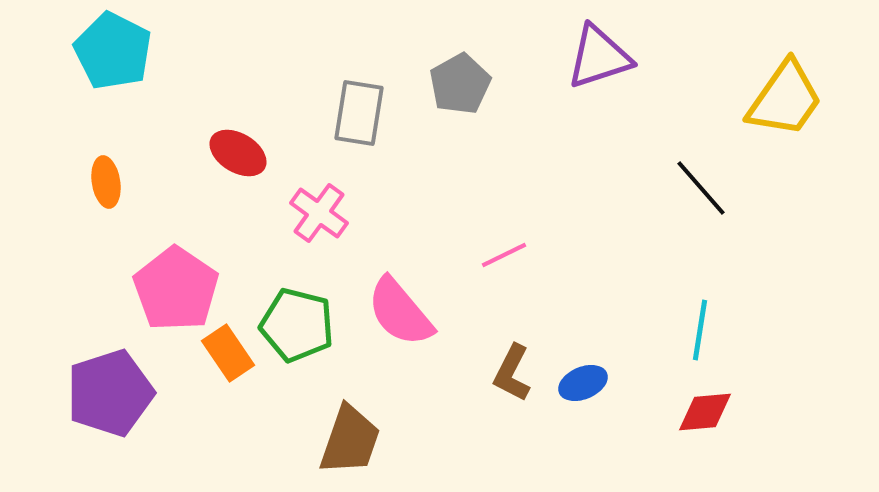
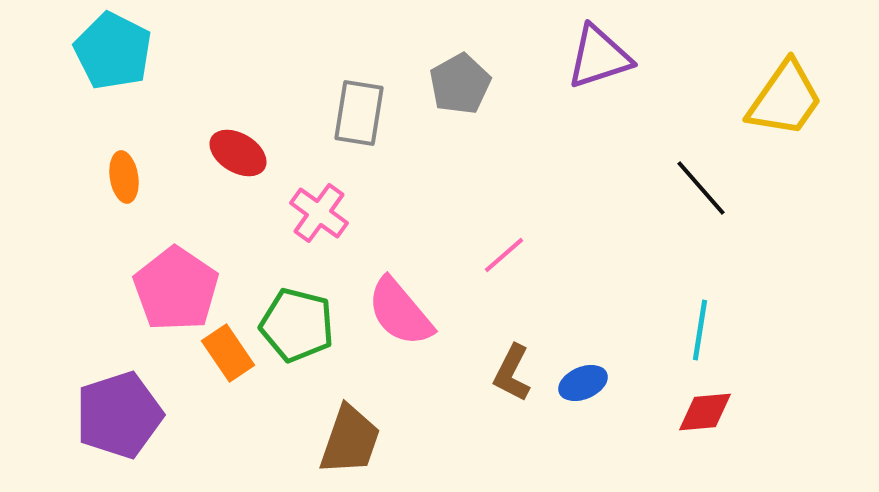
orange ellipse: moved 18 px right, 5 px up
pink line: rotated 15 degrees counterclockwise
purple pentagon: moved 9 px right, 22 px down
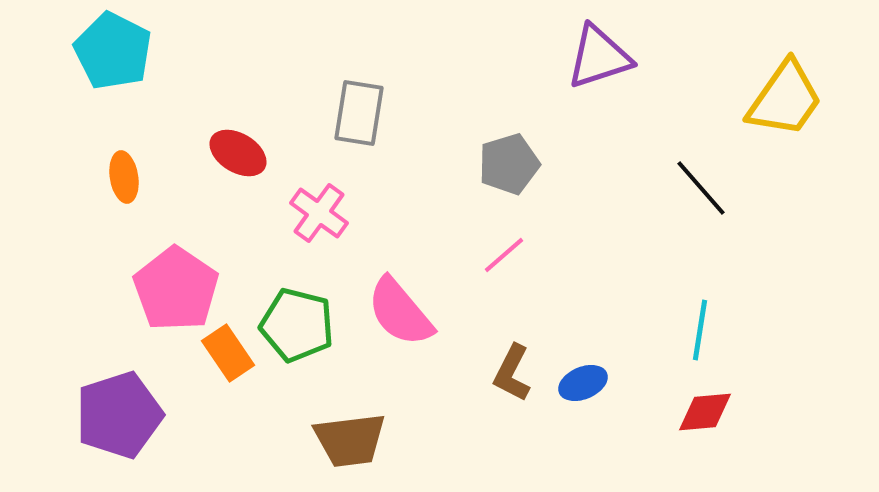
gray pentagon: moved 49 px right, 80 px down; rotated 12 degrees clockwise
brown trapezoid: rotated 64 degrees clockwise
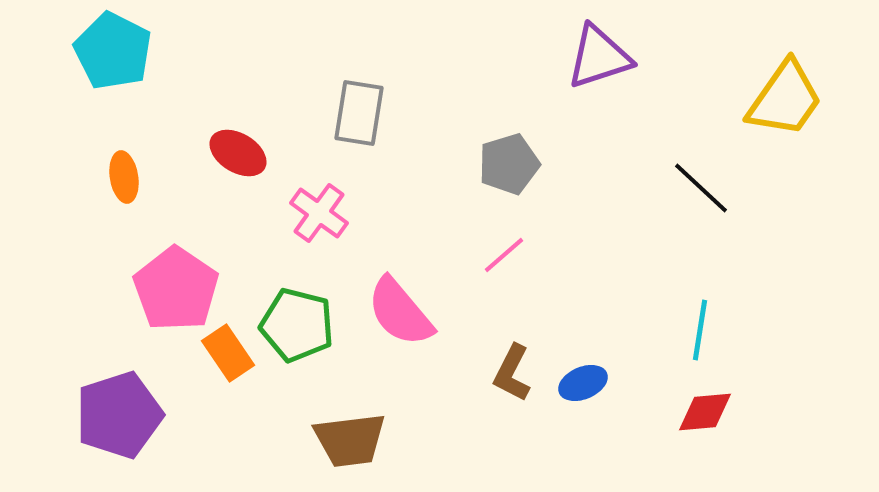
black line: rotated 6 degrees counterclockwise
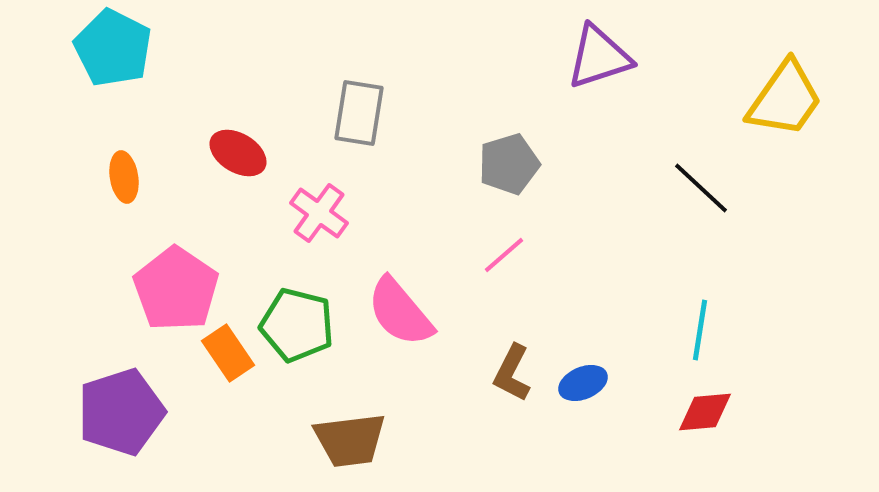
cyan pentagon: moved 3 px up
purple pentagon: moved 2 px right, 3 px up
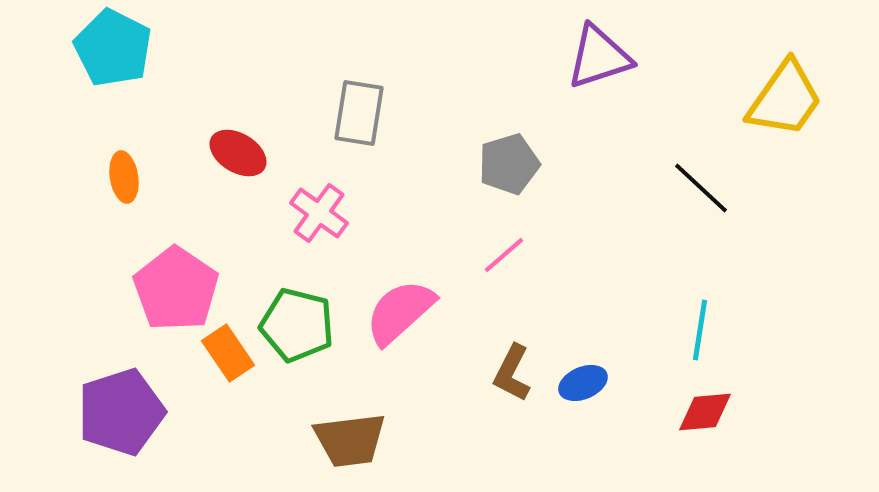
pink semicircle: rotated 88 degrees clockwise
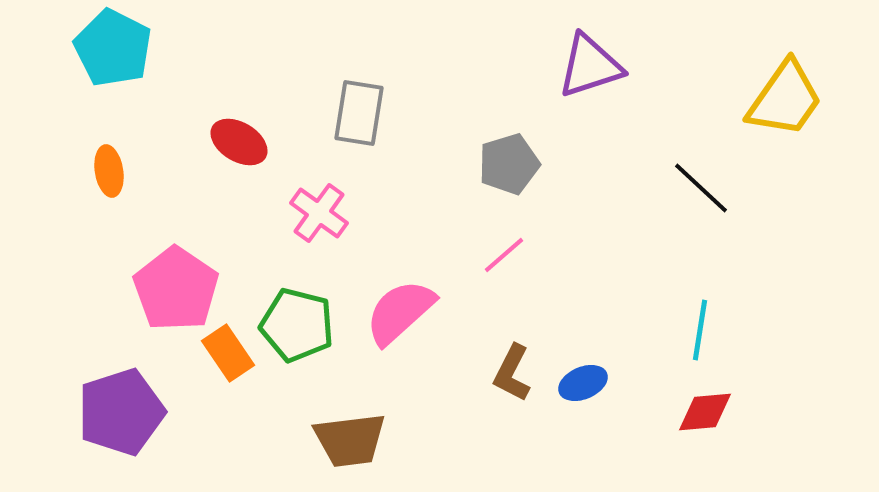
purple triangle: moved 9 px left, 9 px down
red ellipse: moved 1 px right, 11 px up
orange ellipse: moved 15 px left, 6 px up
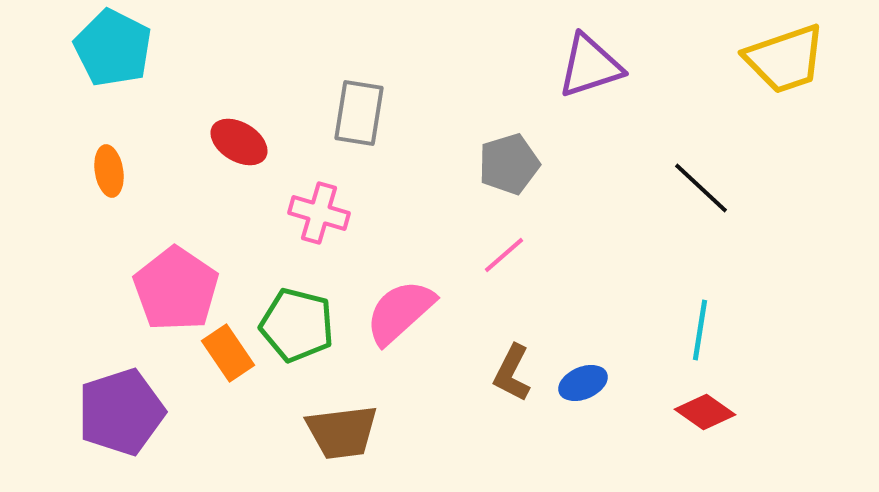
yellow trapezoid: moved 40 px up; rotated 36 degrees clockwise
pink cross: rotated 20 degrees counterclockwise
red diamond: rotated 40 degrees clockwise
brown trapezoid: moved 8 px left, 8 px up
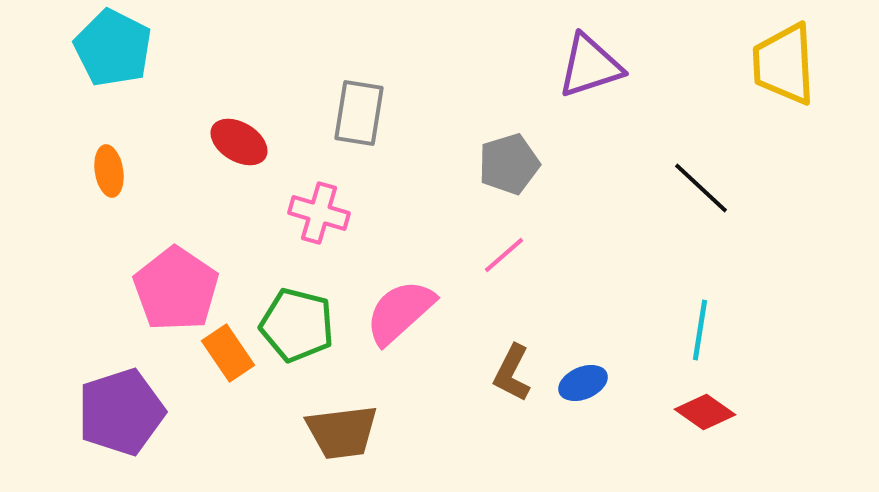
yellow trapezoid: moved 1 px left, 5 px down; rotated 106 degrees clockwise
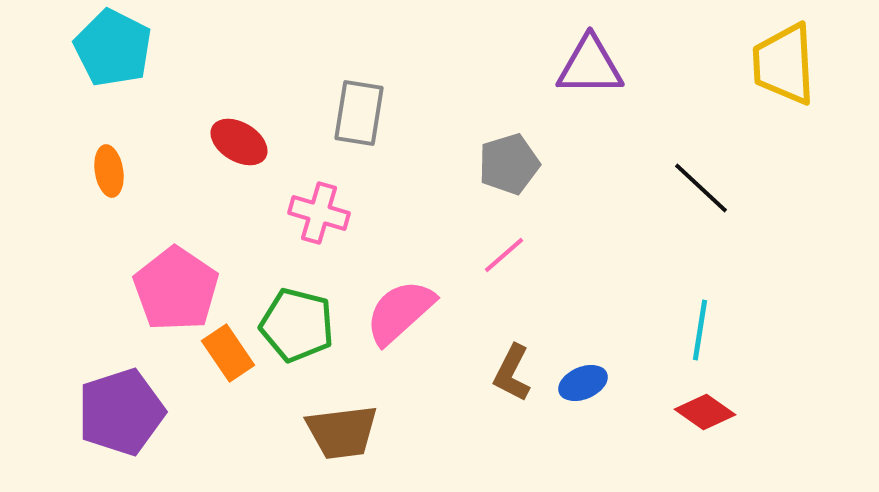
purple triangle: rotated 18 degrees clockwise
